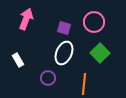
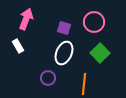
white rectangle: moved 14 px up
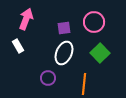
purple square: rotated 24 degrees counterclockwise
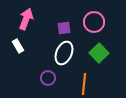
green square: moved 1 px left
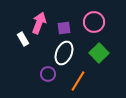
pink arrow: moved 13 px right, 4 px down
white rectangle: moved 5 px right, 7 px up
purple circle: moved 4 px up
orange line: moved 6 px left, 3 px up; rotated 25 degrees clockwise
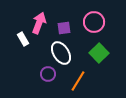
white ellipse: moved 3 px left; rotated 55 degrees counterclockwise
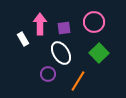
pink arrow: moved 1 px right, 1 px down; rotated 20 degrees counterclockwise
